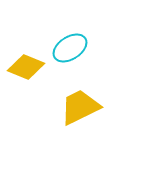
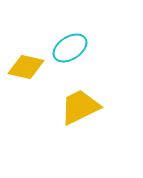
yellow diamond: rotated 9 degrees counterclockwise
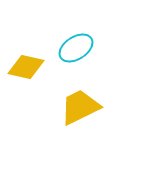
cyan ellipse: moved 6 px right
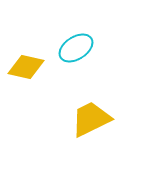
yellow trapezoid: moved 11 px right, 12 px down
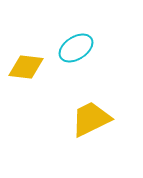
yellow diamond: rotated 6 degrees counterclockwise
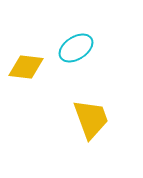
yellow trapezoid: rotated 96 degrees clockwise
